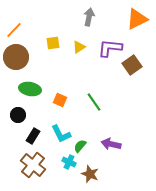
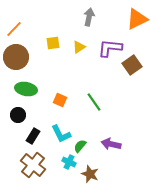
orange line: moved 1 px up
green ellipse: moved 4 px left
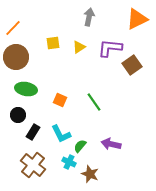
orange line: moved 1 px left, 1 px up
black rectangle: moved 4 px up
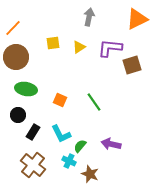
brown square: rotated 18 degrees clockwise
cyan cross: moved 1 px up
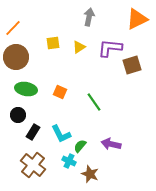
orange square: moved 8 px up
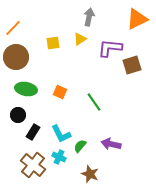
yellow triangle: moved 1 px right, 8 px up
cyan cross: moved 10 px left, 4 px up
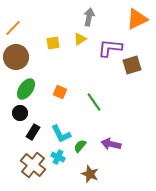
green ellipse: rotated 65 degrees counterclockwise
black circle: moved 2 px right, 2 px up
cyan cross: moved 1 px left
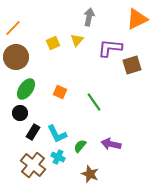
yellow triangle: moved 3 px left, 1 px down; rotated 16 degrees counterclockwise
yellow square: rotated 16 degrees counterclockwise
cyan L-shape: moved 4 px left
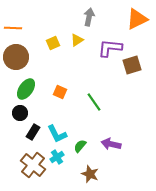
orange line: rotated 48 degrees clockwise
yellow triangle: rotated 16 degrees clockwise
cyan cross: moved 1 px left; rotated 32 degrees clockwise
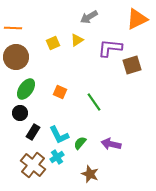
gray arrow: rotated 132 degrees counterclockwise
cyan L-shape: moved 2 px right, 1 px down
green semicircle: moved 3 px up
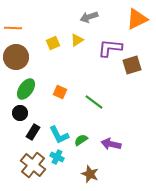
gray arrow: rotated 12 degrees clockwise
green line: rotated 18 degrees counterclockwise
green semicircle: moved 1 px right, 3 px up; rotated 16 degrees clockwise
cyan cross: rotated 32 degrees counterclockwise
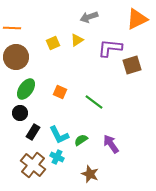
orange line: moved 1 px left
purple arrow: rotated 42 degrees clockwise
